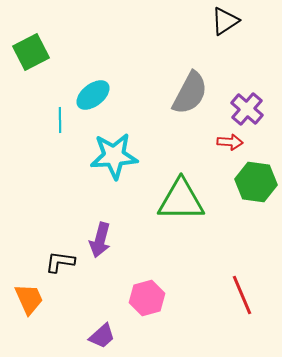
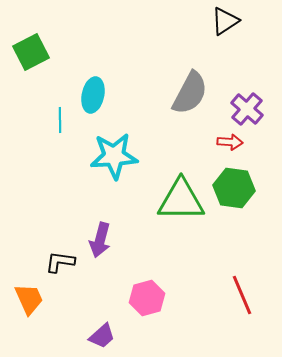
cyan ellipse: rotated 40 degrees counterclockwise
green hexagon: moved 22 px left, 6 px down
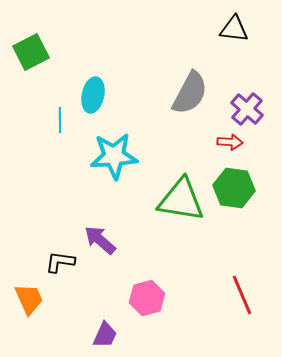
black triangle: moved 9 px right, 8 px down; rotated 40 degrees clockwise
green triangle: rotated 9 degrees clockwise
purple arrow: rotated 116 degrees clockwise
purple trapezoid: moved 3 px right, 1 px up; rotated 24 degrees counterclockwise
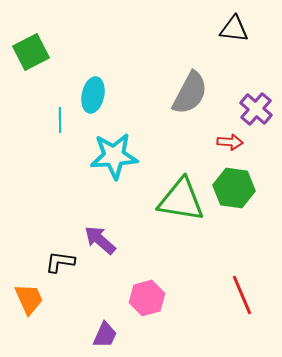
purple cross: moved 9 px right
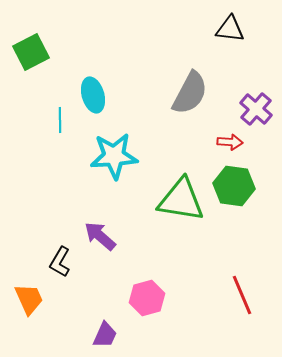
black triangle: moved 4 px left
cyan ellipse: rotated 28 degrees counterclockwise
green hexagon: moved 2 px up
purple arrow: moved 4 px up
black L-shape: rotated 68 degrees counterclockwise
